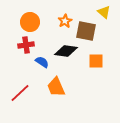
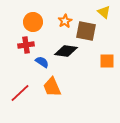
orange circle: moved 3 px right
orange square: moved 11 px right
orange trapezoid: moved 4 px left
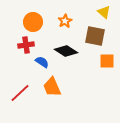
brown square: moved 9 px right, 5 px down
black diamond: rotated 25 degrees clockwise
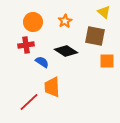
orange trapezoid: rotated 20 degrees clockwise
red line: moved 9 px right, 9 px down
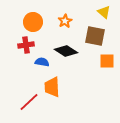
blue semicircle: rotated 24 degrees counterclockwise
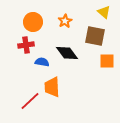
black diamond: moved 1 px right, 2 px down; rotated 20 degrees clockwise
red line: moved 1 px right, 1 px up
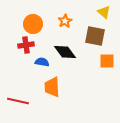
orange circle: moved 2 px down
black diamond: moved 2 px left, 1 px up
red line: moved 12 px left; rotated 55 degrees clockwise
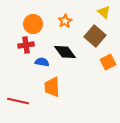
brown square: rotated 30 degrees clockwise
orange square: moved 1 px right, 1 px down; rotated 28 degrees counterclockwise
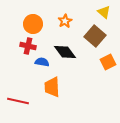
red cross: moved 2 px right, 1 px down; rotated 21 degrees clockwise
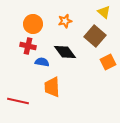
orange star: rotated 16 degrees clockwise
